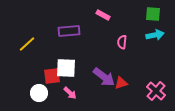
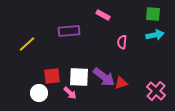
white square: moved 13 px right, 9 px down
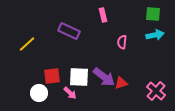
pink rectangle: rotated 48 degrees clockwise
purple rectangle: rotated 30 degrees clockwise
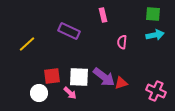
pink cross: rotated 18 degrees counterclockwise
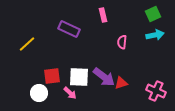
green square: rotated 28 degrees counterclockwise
purple rectangle: moved 2 px up
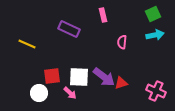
yellow line: rotated 66 degrees clockwise
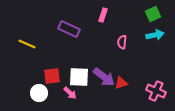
pink rectangle: rotated 32 degrees clockwise
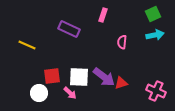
yellow line: moved 1 px down
